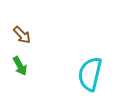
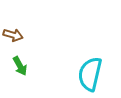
brown arrow: moved 9 px left; rotated 30 degrees counterclockwise
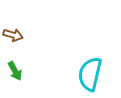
green arrow: moved 5 px left, 5 px down
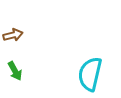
brown arrow: rotated 30 degrees counterclockwise
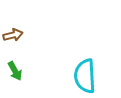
cyan semicircle: moved 5 px left, 2 px down; rotated 16 degrees counterclockwise
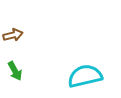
cyan semicircle: rotated 80 degrees clockwise
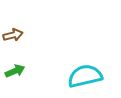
green arrow: rotated 84 degrees counterclockwise
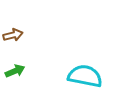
cyan semicircle: rotated 24 degrees clockwise
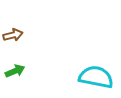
cyan semicircle: moved 11 px right, 1 px down
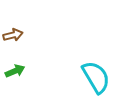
cyan semicircle: rotated 48 degrees clockwise
